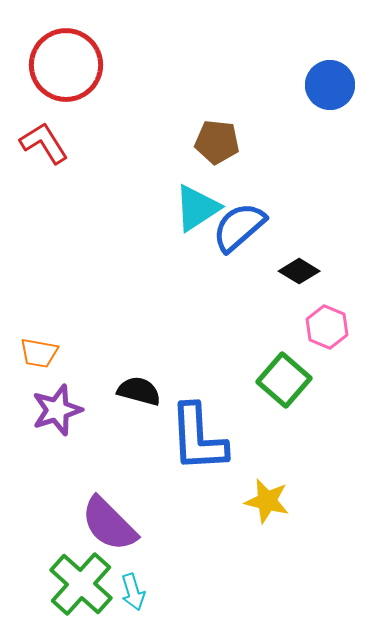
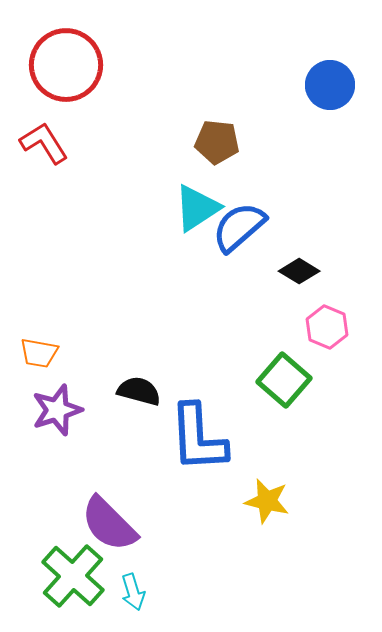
green cross: moved 8 px left, 8 px up
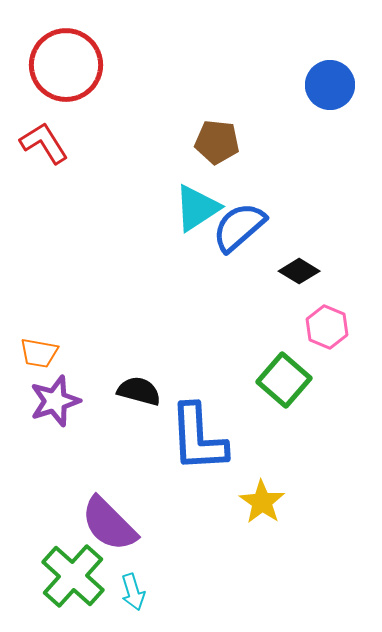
purple star: moved 2 px left, 9 px up
yellow star: moved 5 px left, 1 px down; rotated 21 degrees clockwise
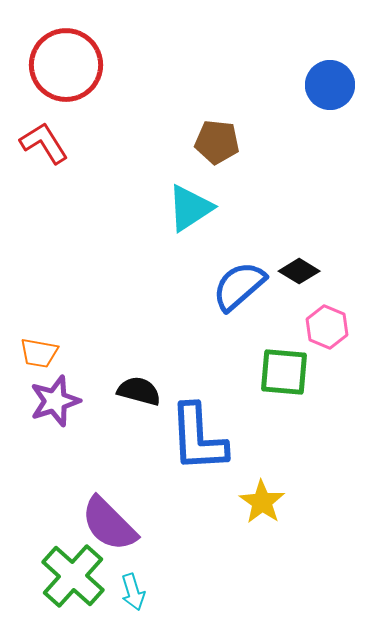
cyan triangle: moved 7 px left
blue semicircle: moved 59 px down
green square: moved 8 px up; rotated 36 degrees counterclockwise
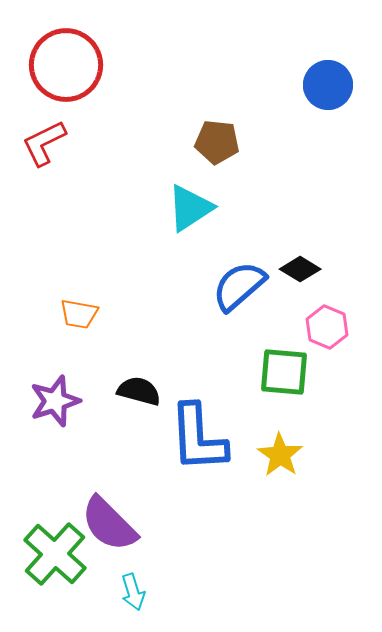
blue circle: moved 2 px left
red L-shape: rotated 84 degrees counterclockwise
black diamond: moved 1 px right, 2 px up
orange trapezoid: moved 40 px right, 39 px up
yellow star: moved 18 px right, 47 px up
green cross: moved 18 px left, 22 px up
